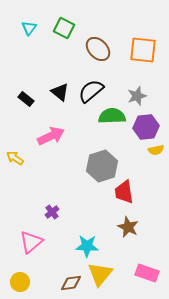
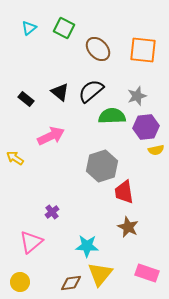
cyan triangle: rotated 14 degrees clockwise
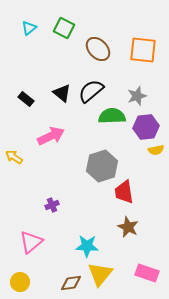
black triangle: moved 2 px right, 1 px down
yellow arrow: moved 1 px left, 1 px up
purple cross: moved 7 px up; rotated 16 degrees clockwise
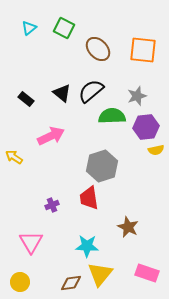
red trapezoid: moved 35 px left, 6 px down
pink triangle: rotated 20 degrees counterclockwise
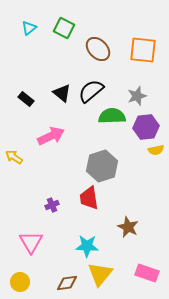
brown diamond: moved 4 px left
